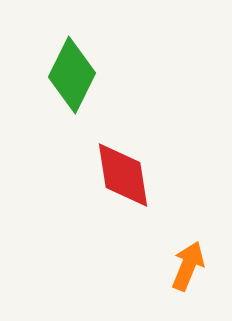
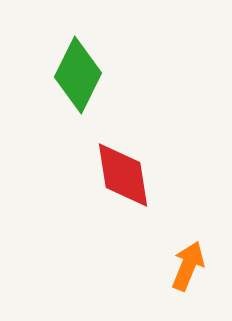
green diamond: moved 6 px right
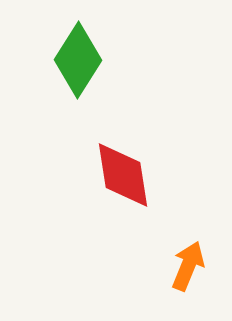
green diamond: moved 15 px up; rotated 6 degrees clockwise
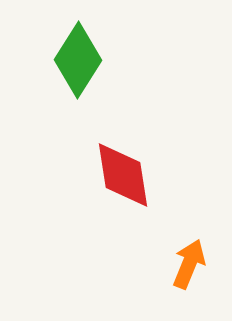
orange arrow: moved 1 px right, 2 px up
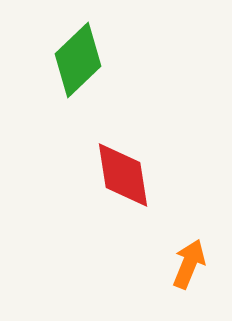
green diamond: rotated 14 degrees clockwise
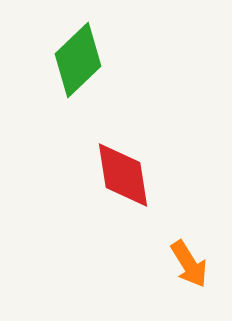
orange arrow: rotated 126 degrees clockwise
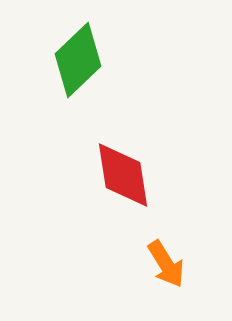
orange arrow: moved 23 px left
